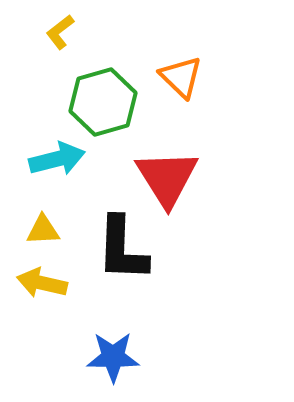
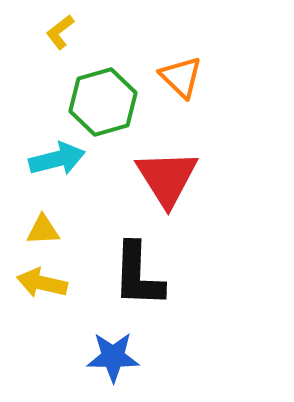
black L-shape: moved 16 px right, 26 px down
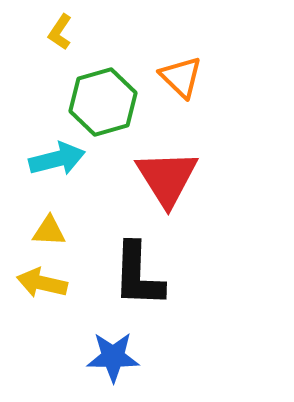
yellow L-shape: rotated 18 degrees counterclockwise
yellow triangle: moved 6 px right, 1 px down; rotated 6 degrees clockwise
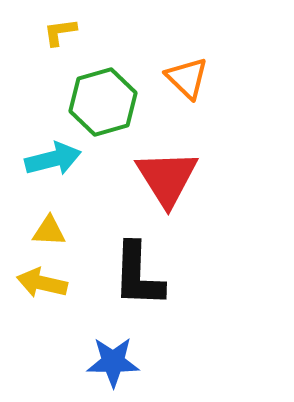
yellow L-shape: rotated 48 degrees clockwise
orange triangle: moved 6 px right, 1 px down
cyan arrow: moved 4 px left
blue star: moved 5 px down
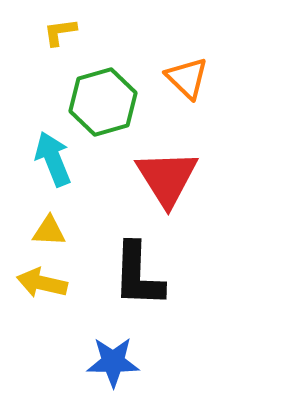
cyan arrow: rotated 98 degrees counterclockwise
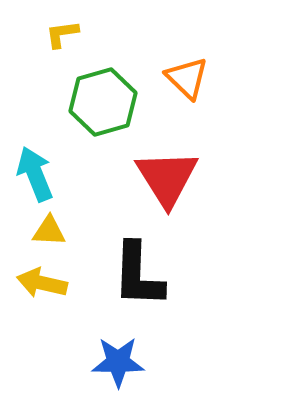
yellow L-shape: moved 2 px right, 2 px down
cyan arrow: moved 18 px left, 15 px down
blue star: moved 5 px right
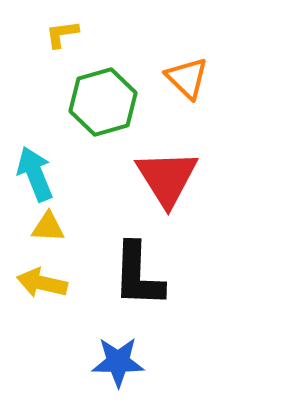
yellow triangle: moved 1 px left, 4 px up
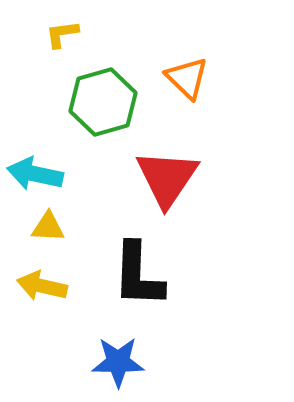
cyan arrow: rotated 56 degrees counterclockwise
red triangle: rotated 6 degrees clockwise
yellow arrow: moved 3 px down
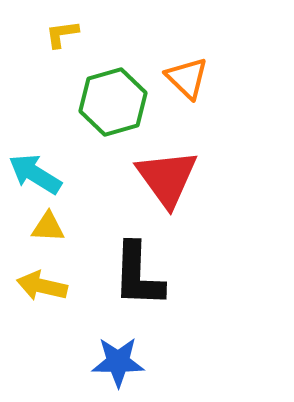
green hexagon: moved 10 px right
cyan arrow: rotated 20 degrees clockwise
red triangle: rotated 10 degrees counterclockwise
